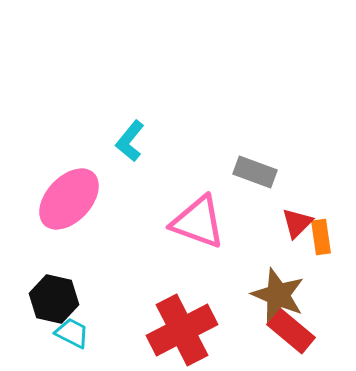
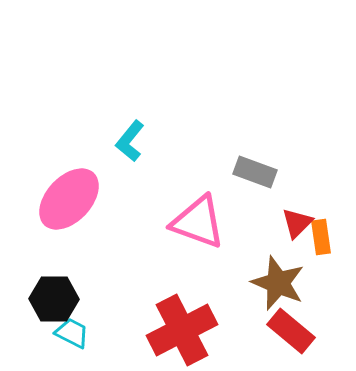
brown star: moved 12 px up
black hexagon: rotated 12 degrees counterclockwise
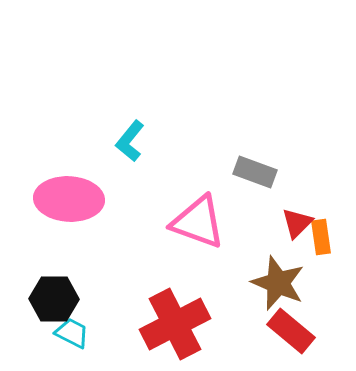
pink ellipse: rotated 50 degrees clockwise
red cross: moved 7 px left, 6 px up
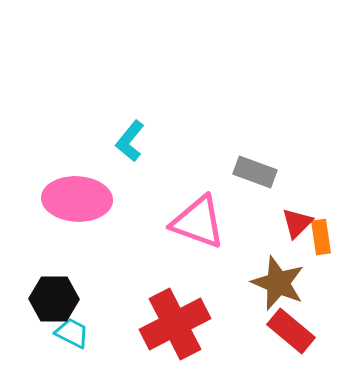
pink ellipse: moved 8 px right
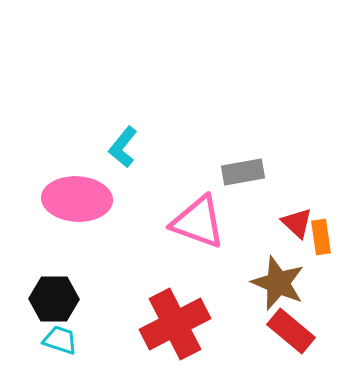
cyan L-shape: moved 7 px left, 6 px down
gray rectangle: moved 12 px left; rotated 30 degrees counterclockwise
red triangle: rotated 32 degrees counterclockwise
cyan trapezoid: moved 12 px left, 7 px down; rotated 9 degrees counterclockwise
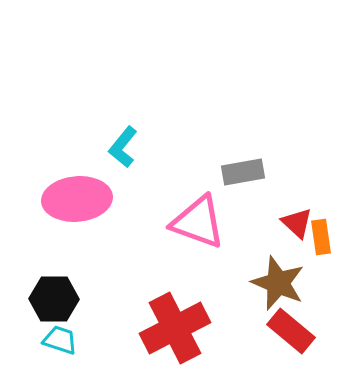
pink ellipse: rotated 8 degrees counterclockwise
red cross: moved 4 px down
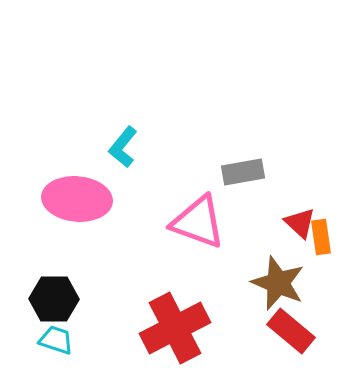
pink ellipse: rotated 10 degrees clockwise
red triangle: moved 3 px right
cyan trapezoid: moved 4 px left
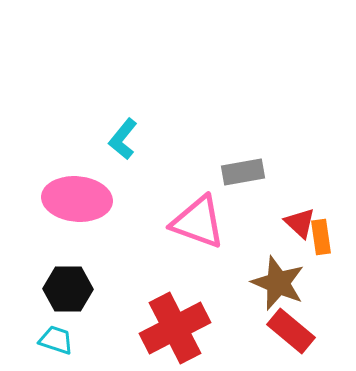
cyan L-shape: moved 8 px up
black hexagon: moved 14 px right, 10 px up
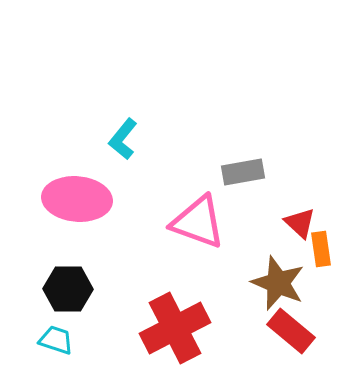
orange rectangle: moved 12 px down
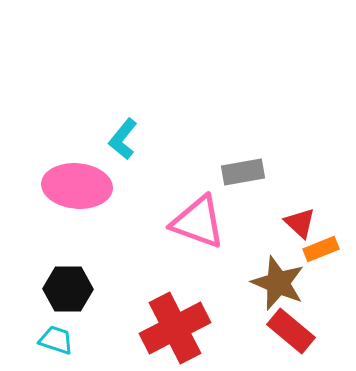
pink ellipse: moved 13 px up
orange rectangle: rotated 76 degrees clockwise
